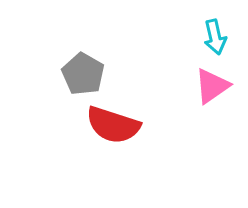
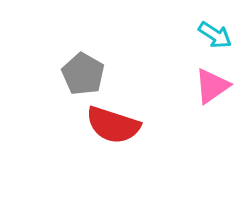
cyan arrow: moved 2 px up; rotated 44 degrees counterclockwise
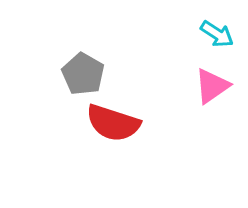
cyan arrow: moved 2 px right, 1 px up
red semicircle: moved 2 px up
